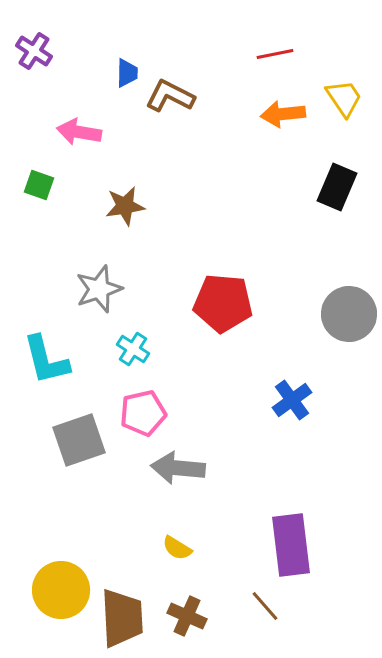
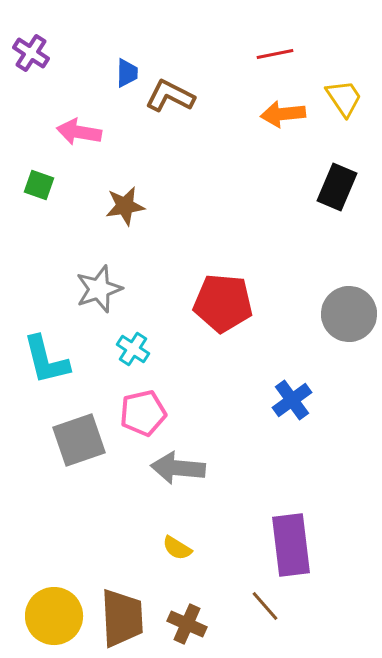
purple cross: moved 3 px left, 2 px down
yellow circle: moved 7 px left, 26 px down
brown cross: moved 8 px down
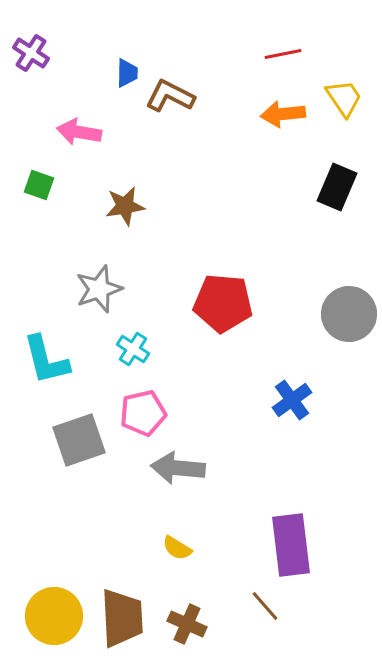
red line: moved 8 px right
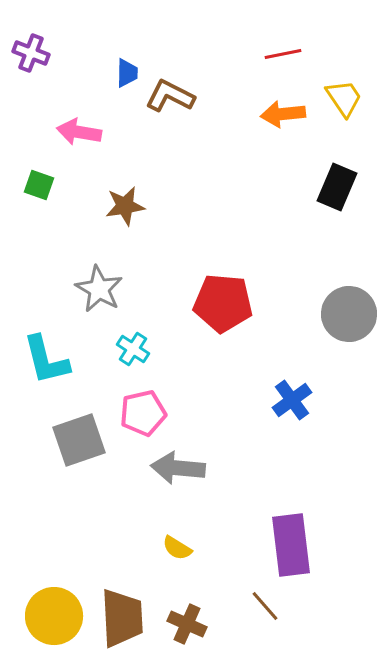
purple cross: rotated 12 degrees counterclockwise
gray star: rotated 24 degrees counterclockwise
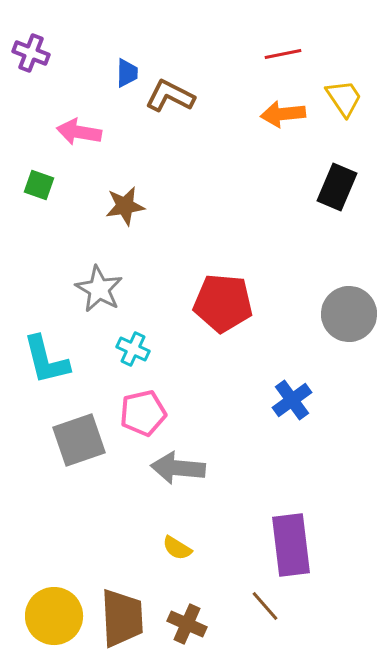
cyan cross: rotated 8 degrees counterclockwise
